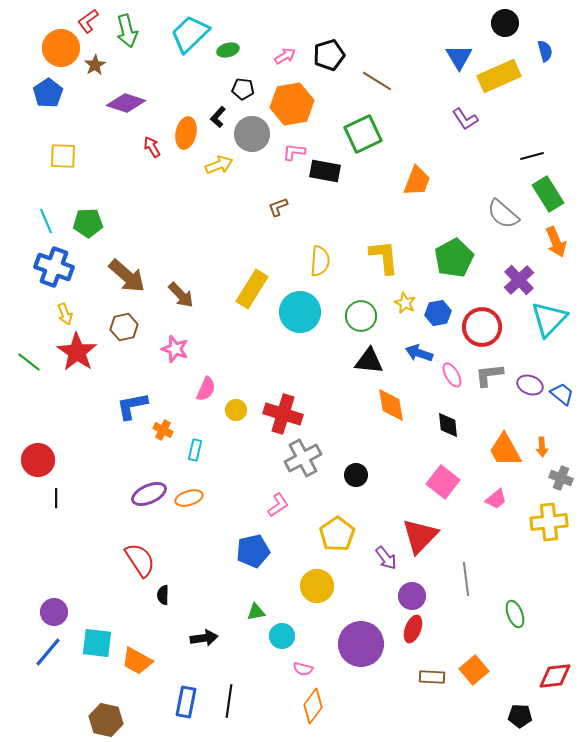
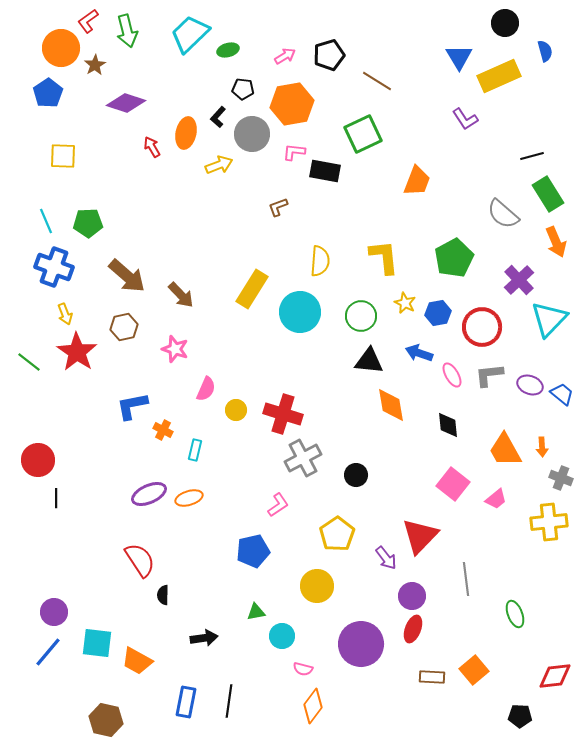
pink square at (443, 482): moved 10 px right, 2 px down
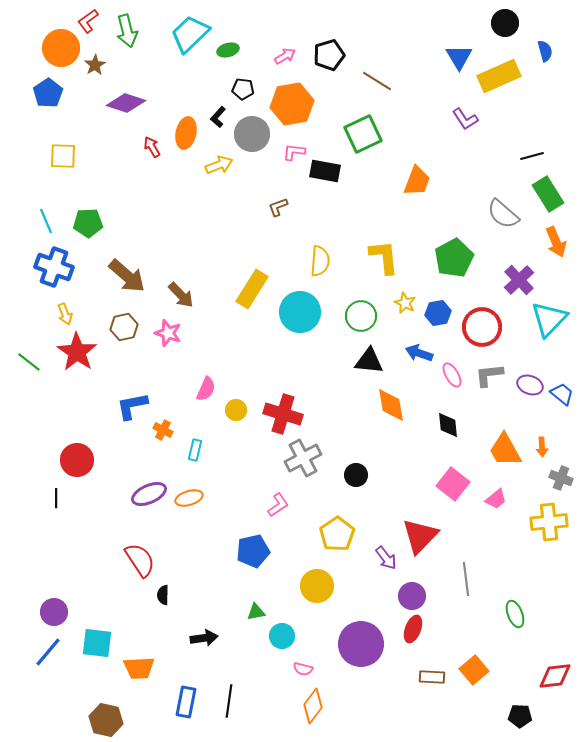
pink star at (175, 349): moved 7 px left, 16 px up
red circle at (38, 460): moved 39 px right
orange trapezoid at (137, 661): moved 2 px right, 7 px down; rotated 32 degrees counterclockwise
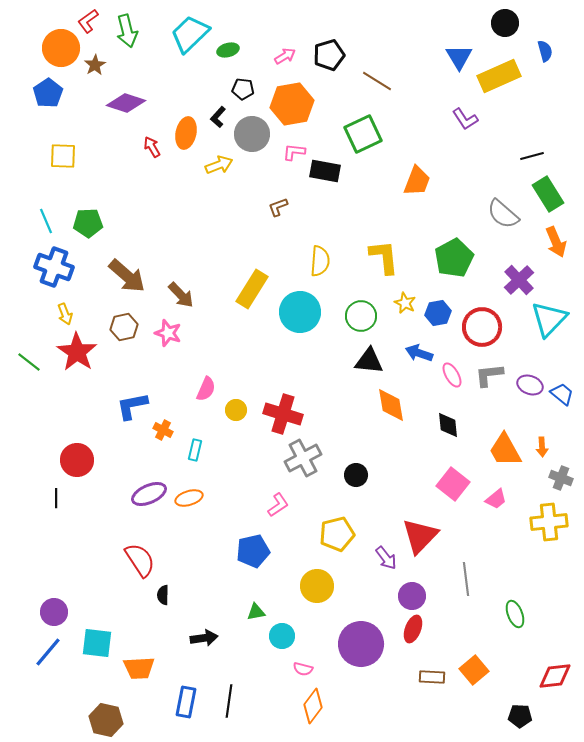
yellow pentagon at (337, 534): rotated 20 degrees clockwise
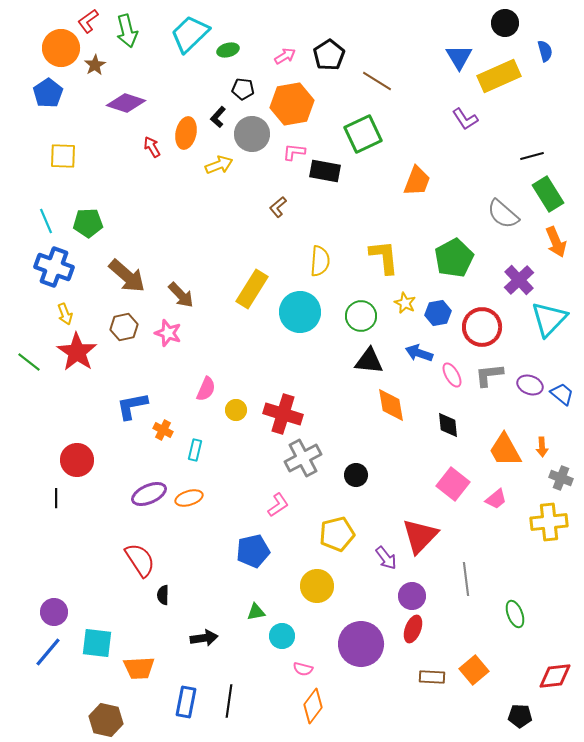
black pentagon at (329, 55): rotated 16 degrees counterclockwise
brown L-shape at (278, 207): rotated 20 degrees counterclockwise
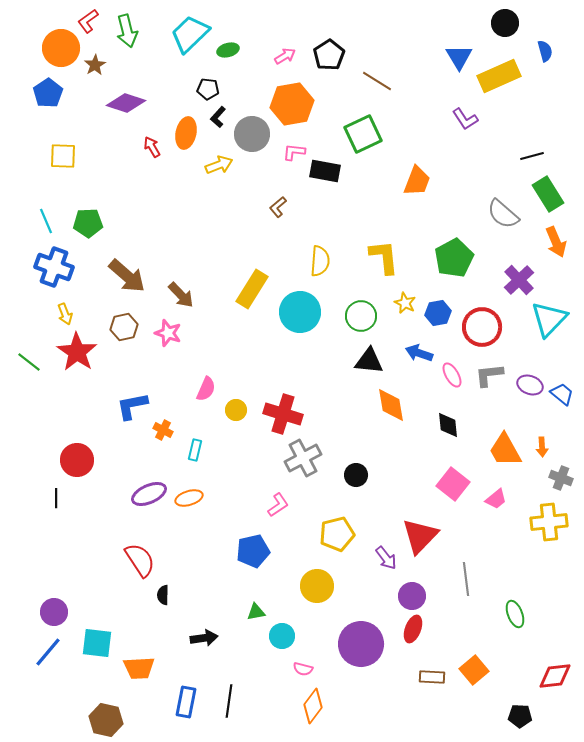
black pentagon at (243, 89): moved 35 px left
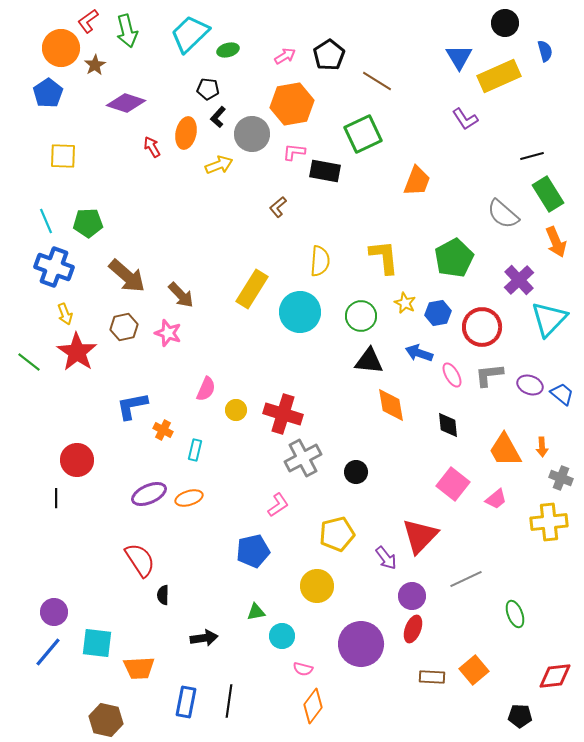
black circle at (356, 475): moved 3 px up
gray line at (466, 579): rotated 72 degrees clockwise
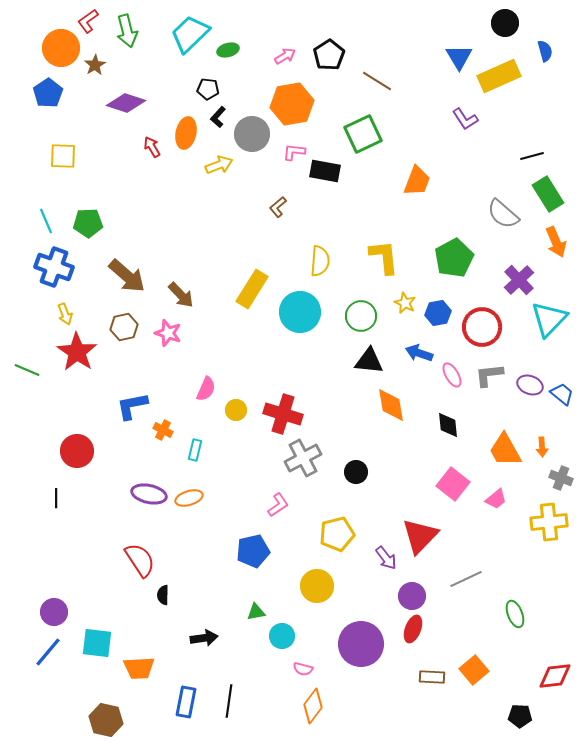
green line at (29, 362): moved 2 px left, 8 px down; rotated 15 degrees counterclockwise
red circle at (77, 460): moved 9 px up
purple ellipse at (149, 494): rotated 36 degrees clockwise
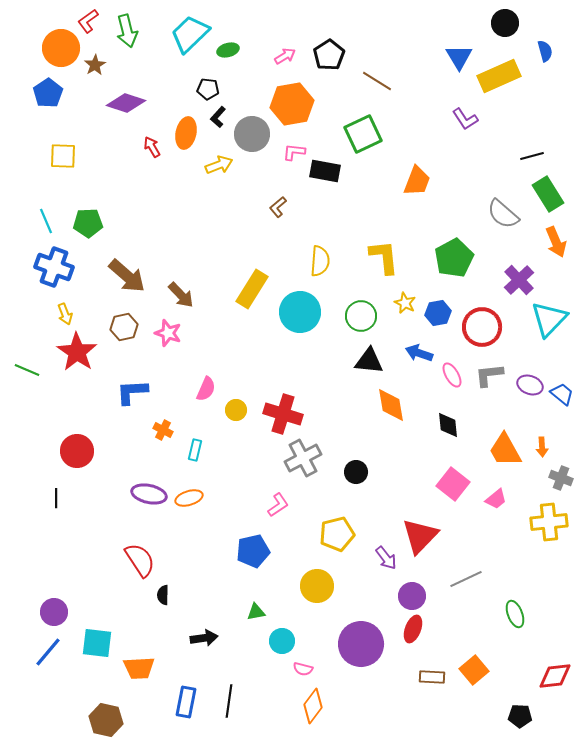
blue L-shape at (132, 406): moved 14 px up; rotated 8 degrees clockwise
cyan circle at (282, 636): moved 5 px down
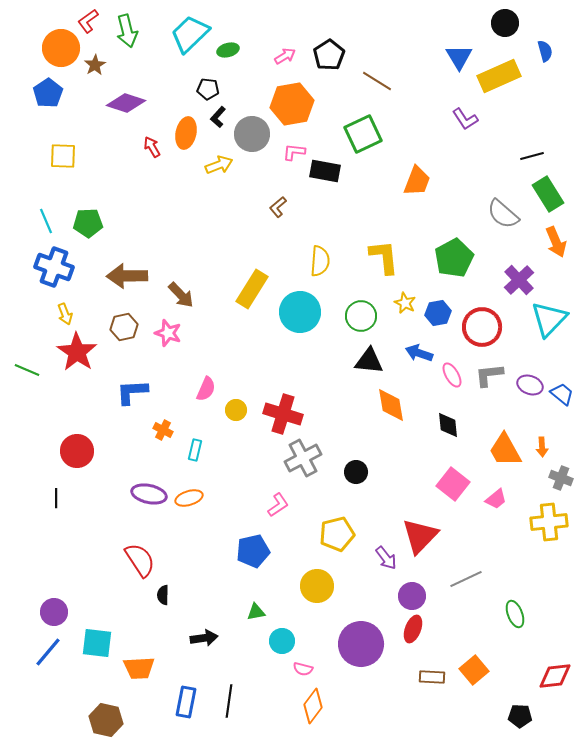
brown arrow at (127, 276): rotated 138 degrees clockwise
